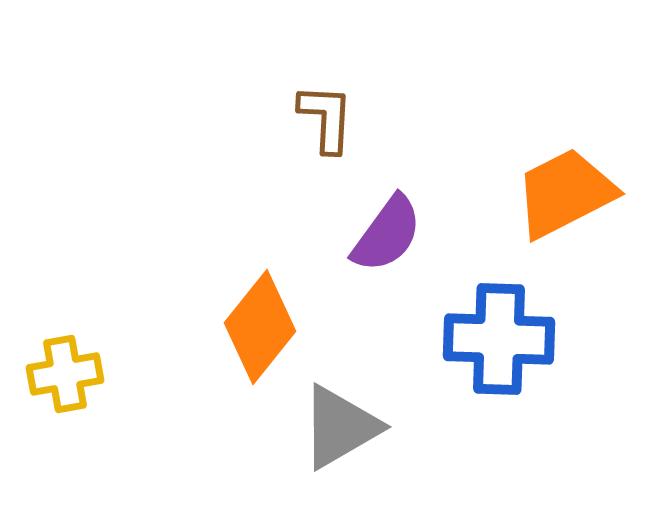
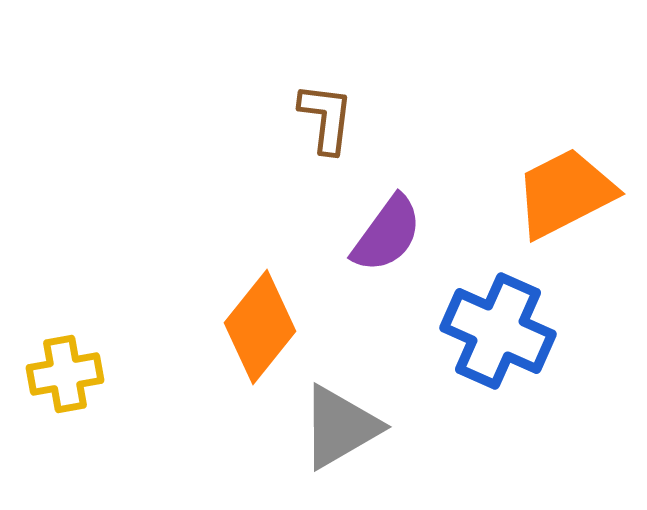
brown L-shape: rotated 4 degrees clockwise
blue cross: moved 1 px left, 8 px up; rotated 22 degrees clockwise
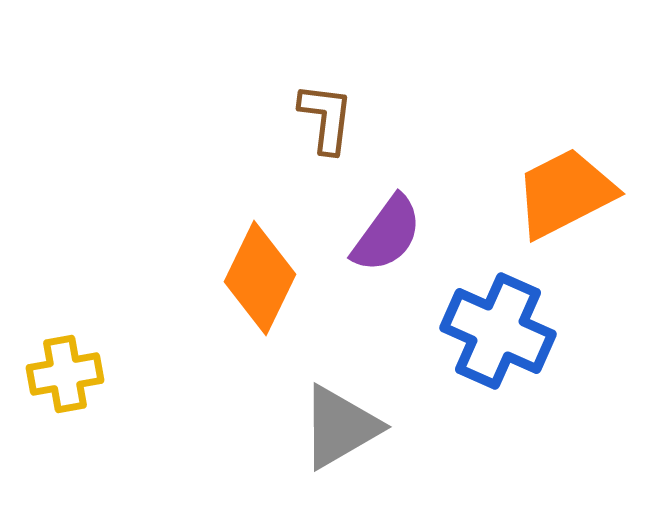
orange diamond: moved 49 px up; rotated 13 degrees counterclockwise
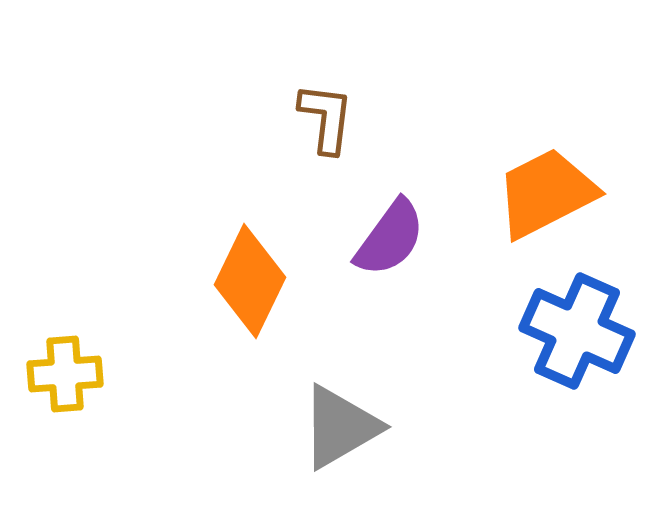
orange trapezoid: moved 19 px left
purple semicircle: moved 3 px right, 4 px down
orange diamond: moved 10 px left, 3 px down
blue cross: moved 79 px right
yellow cross: rotated 6 degrees clockwise
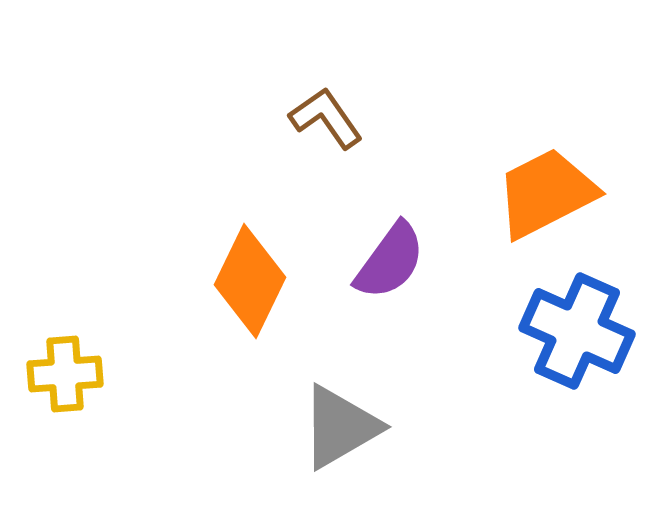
brown L-shape: rotated 42 degrees counterclockwise
purple semicircle: moved 23 px down
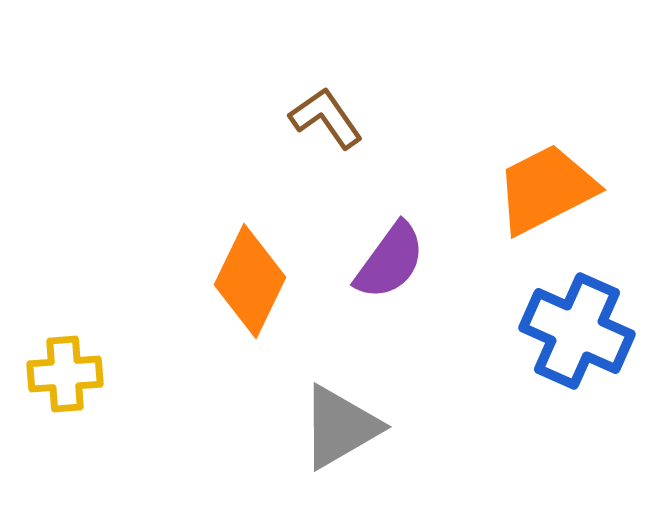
orange trapezoid: moved 4 px up
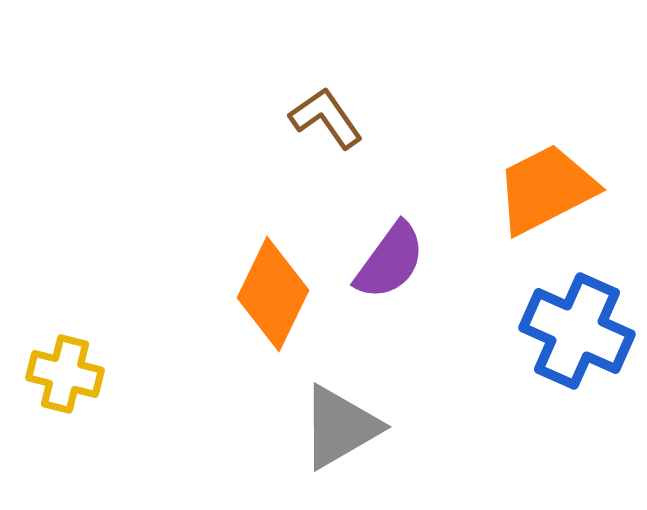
orange diamond: moved 23 px right, 13 px down
yellow cross: rotated 18 degrees clockwise
